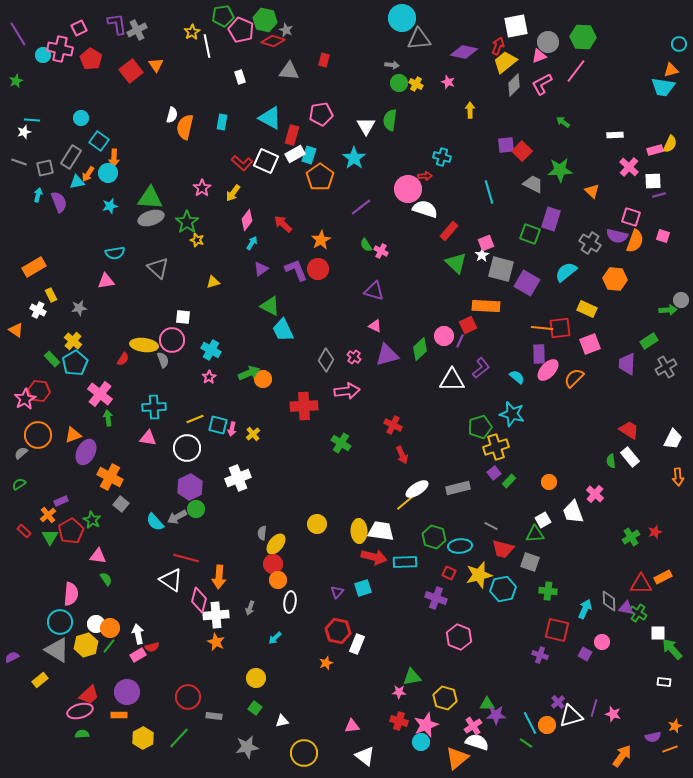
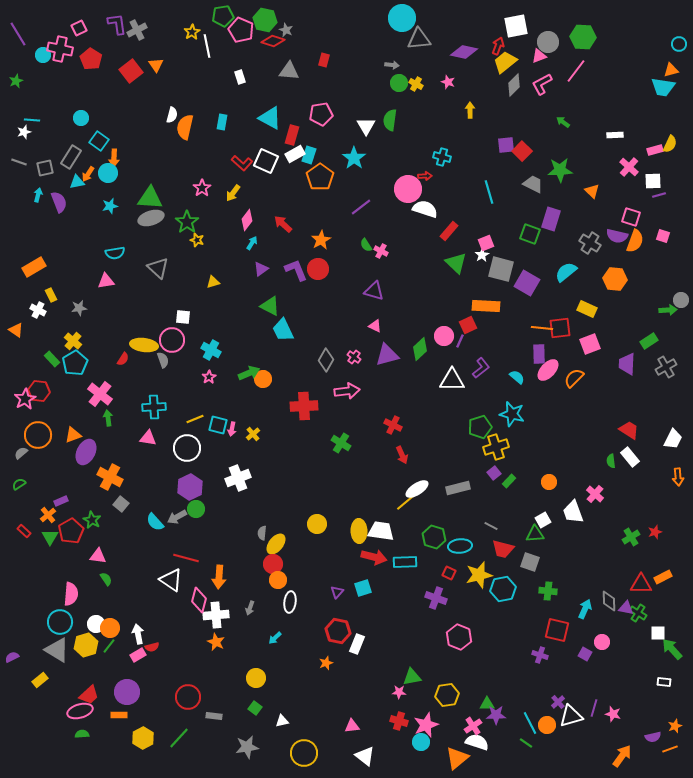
yellow hexagon at (445, 698): moved 2 px right, 3 px up; rotated 25 degrees counterclockwise
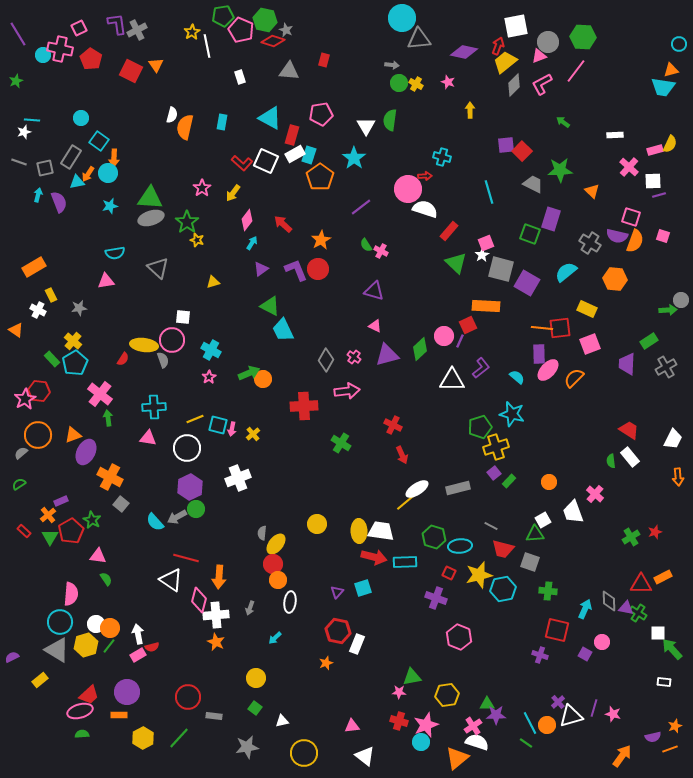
red square at (131, 71): rotated 25 degrees counterclockwise
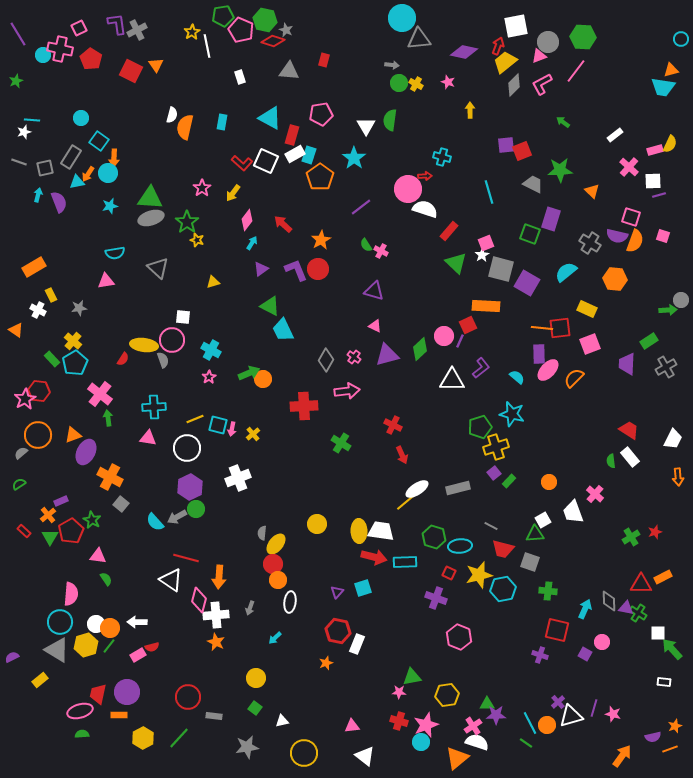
cyan circle at (679, 44): moved 2 px right, 5 px up
white rectangle at (615, 135): rotated 35 degrees counterclockwise
red square at (522, 151): rotated 24 degrees clockwise
white arrow at (138, 634): moved 1 px left, 12 px up; rotated 78 degrees counterclockwise
red trapezoid at (89, 695): moved 9 px right, 1 px up; rotated 145 degrees clockwise
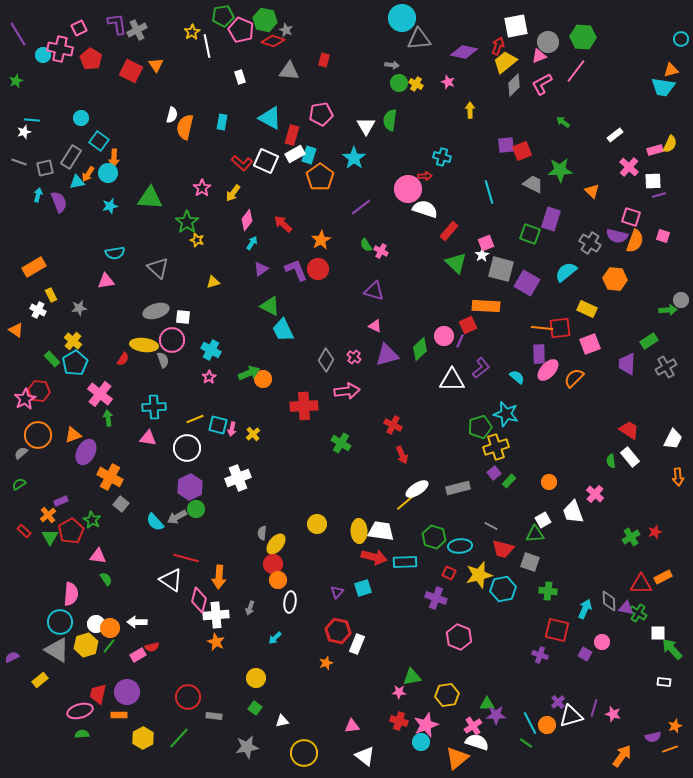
gray ellipse at (151, 218): moved 5 px right, 93 px down
cyan star at (512, 414): moved 6 px left
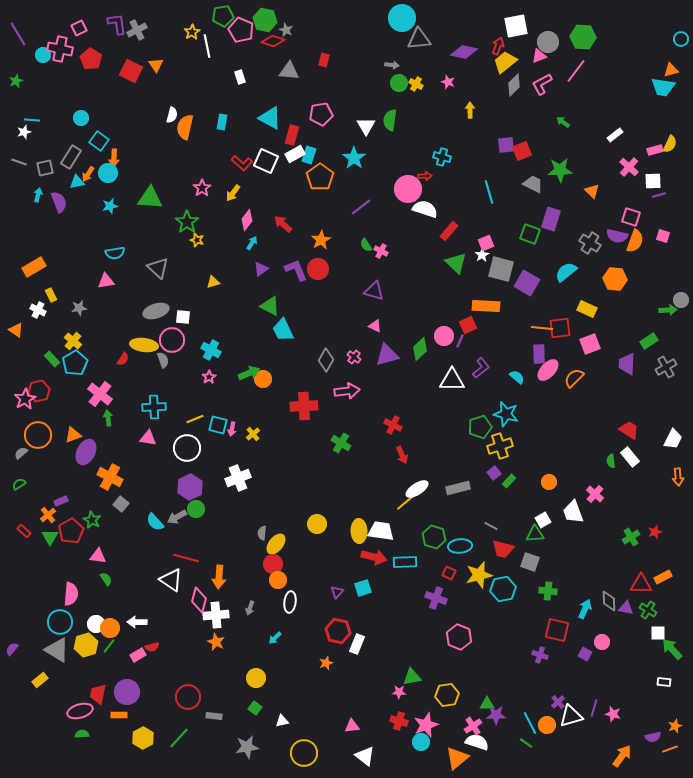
red hexagon at (39, 391): rotated 20 degrees counterclockwise
yellow cross at (496, 447): moved 4 px right, 1 px up
green cross at (638, 613): moved 10 px right, 3 px up
purple semicircle at (12, 657): moved 8 px up; rotated 24 degrees counterclockwise
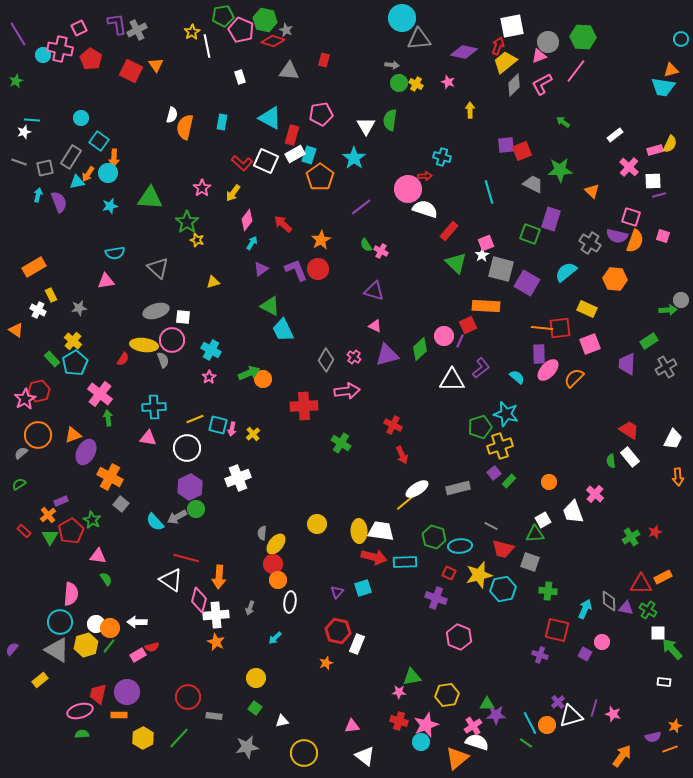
white square at (516, 26): moved 4 px left
